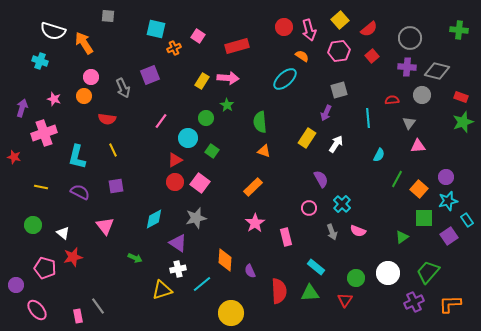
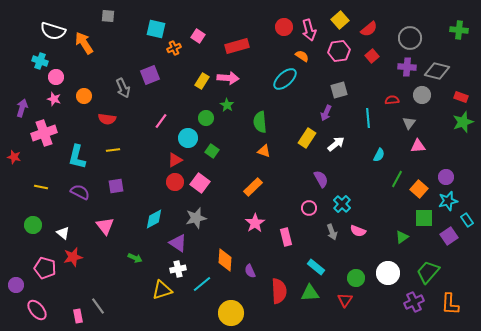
pink circle at (91, 77): moved 35 px left
white arrow at (336, 144): rotated 18 degrees clockwise
yellow line at (113, 150): rotated 72 degrees counterclockwise
orange L-shape at (450, 304): rotated 85 degrees counterclockwise
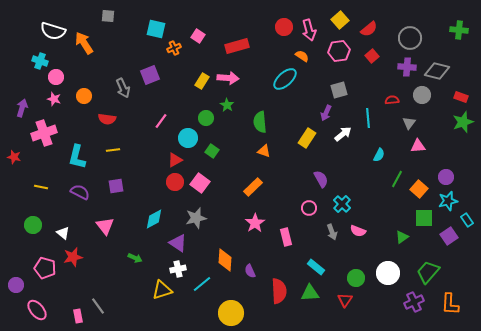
white arrow at (336, 144): moved 7 px right, 10 px up
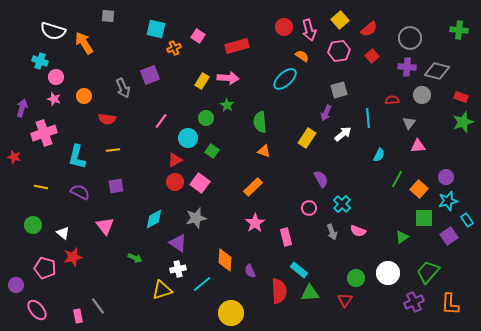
cyan rectangle at (316, 267): moved 17 px left, 3 px down
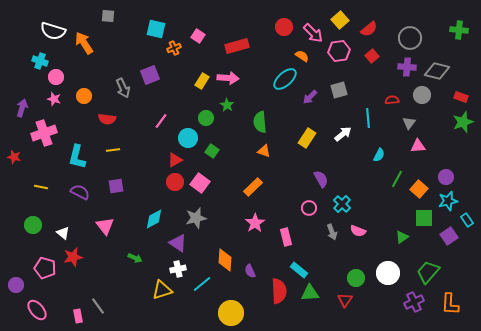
pink arrow at (309, 30): moved 4 px right, 3 px down; rotated 30 degrees counterclockwise
purple arrow at (326, 113): moved 16 px left, 16 px up; rotated 21 degrees clockwise
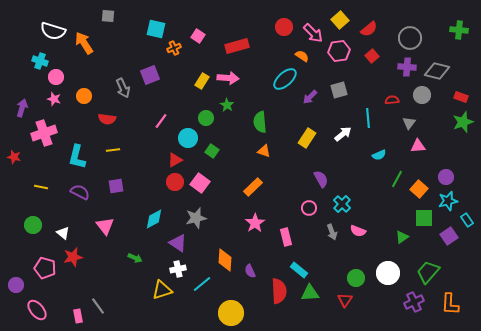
cyan semicircle at (379, 155): rotated 40 degrees clockwise
